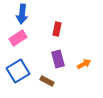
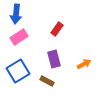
blue arrow: moved 6 px left
red rectangle: rotated 24 degrees clockwise
pink rectangle: moved 1 px right, 1 px up
purple rectangle: moved 4 px left
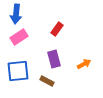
blue square: rotated 25 degrees clockwise
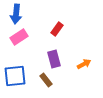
blue square: moved 3 px left, 5 px down
brown rectangle: moved 1 px left, 1 px up; rotated 24 degrees clockwise
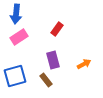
purple rectangle: moved 1 px left, 1 px down
blue square: rotated 10 degrees counterclockwise
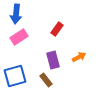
orange arrow: moved 5 px left, 7 px up
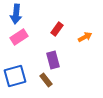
orange arrow: moved 6 px right, 20 px up
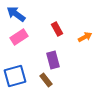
blue arrow: rotated 120 degrees clockwise
red rectangle: rotated 64 degrees counterclockwise
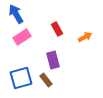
blue arrow: rotated 24 degrees clockwise
pink rectangle: moved 3 px right
blue square: moved 6 px right, 2 px down
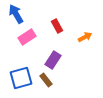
red rectangle: moved 3 px up
pink rectangle: moved 5 px right
purple rectangle: rotated 48 degrees clockwise
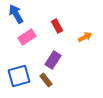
blue square: moved 2 px left, 2 px up
